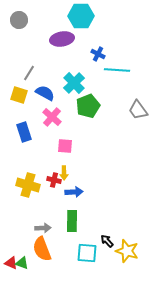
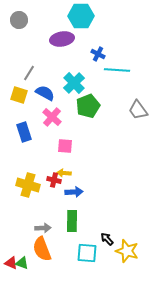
yellow arrow: rotated 96 degrees clockwise
black arrow: moved 2 px up
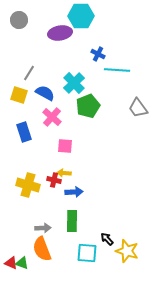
purple ellipse: moved 2 px left, 6 px up
gray trapezoid: moved 2 px up
